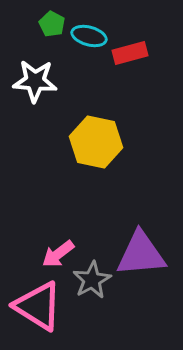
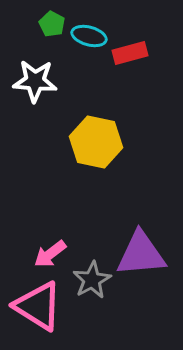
pink arrow: moved 8 px left
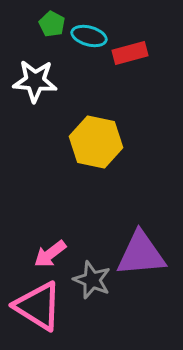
gray star: rotated 21 degrees counterclockwise
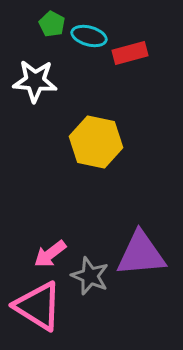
gray star: moved 2 px left, 4 px up
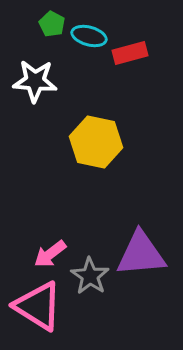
gray star: rotated 12 degrees clockwise
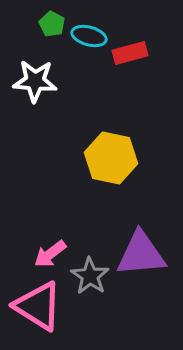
yellow hexagon: moved 15 px right, 16 px down
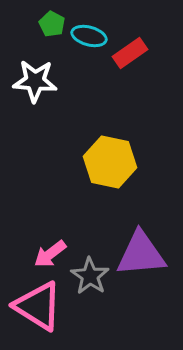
red rectangle: rotated 20 degrees counterclockwise
yellow hexagon: moved 1 px left, 4 px down
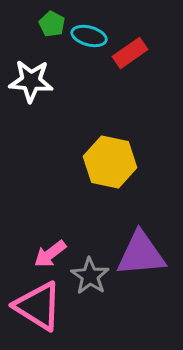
white star: moved 4 px left
